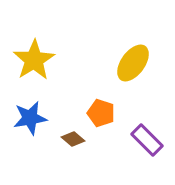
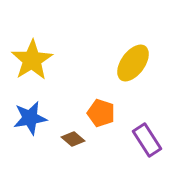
yellow star: moved 2 px left
purple rectangle: rotated 12 degrees clockwise
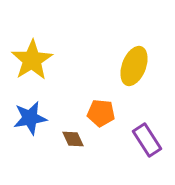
yellow ellipse: moved 1 px right, 3 px down; rotated 15 degrees counterclockwise
orange pentagon: rotated 12 degrees counterclockwise
brown diamond: rotated 25 degrees clockwise
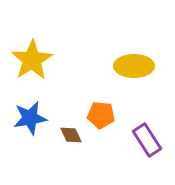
yellow ellipse: rotated 69 degrees clockwise
orange pentagon: moved 2 px down
brown diamond: moved 2 px left, 4 px up
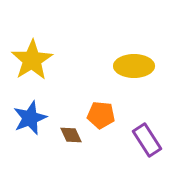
blue star: rotated 12 degrees counterclockwise
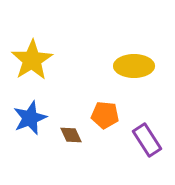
orange pentagon: moved 4 px right
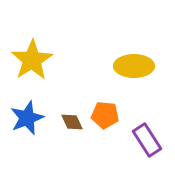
blue star: moved 3 px left
brown diamond: moved 1 px right, 13 px up
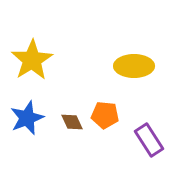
purple rectangle: moved 2 px right
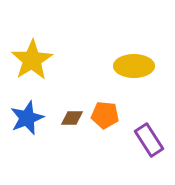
brown diamond: moved 4 px up; rotated 65 degrees counterclockwise
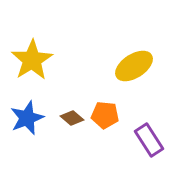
yellow ellipse: rotated 33 degrees counterclockwise
brown diamond: rotated 40 degrees clockwise
